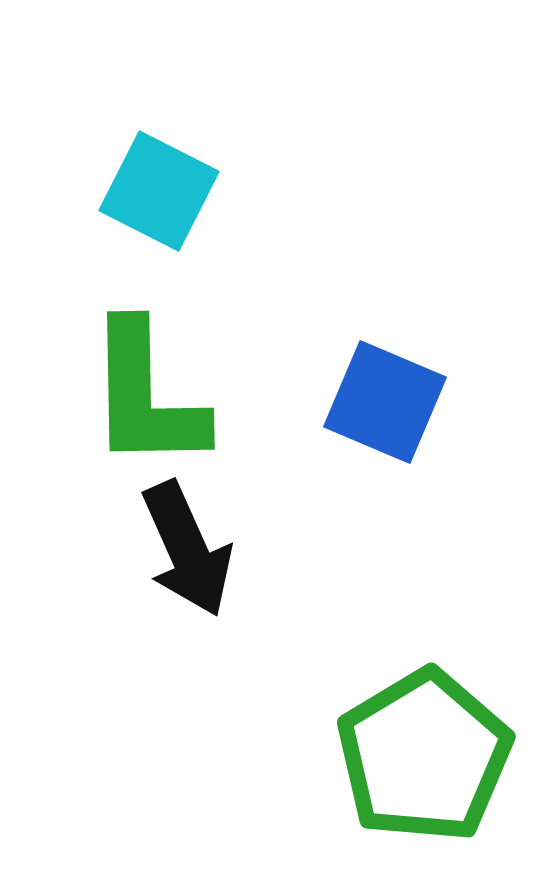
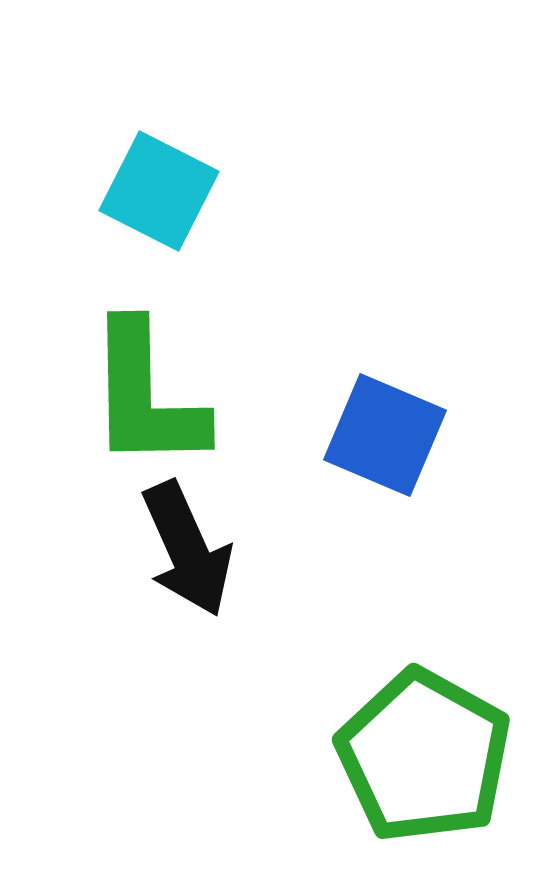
blue square: moved 33 px down
green pentagon: rotated 12 degrees counterclockwise
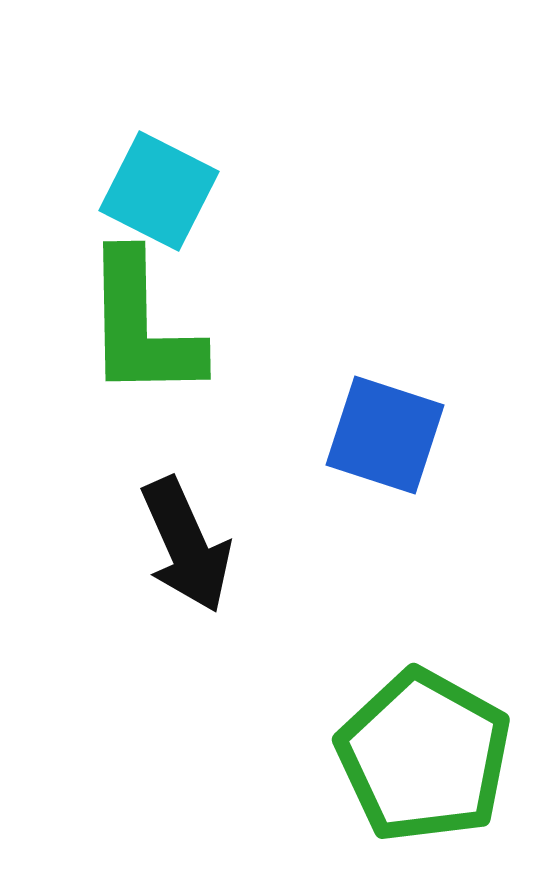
green L-shape: moved 4 px left, 70 px up
blue square: rotated 5 degrees counterclockwise
black arrow: moved 1 px left, 4 px up
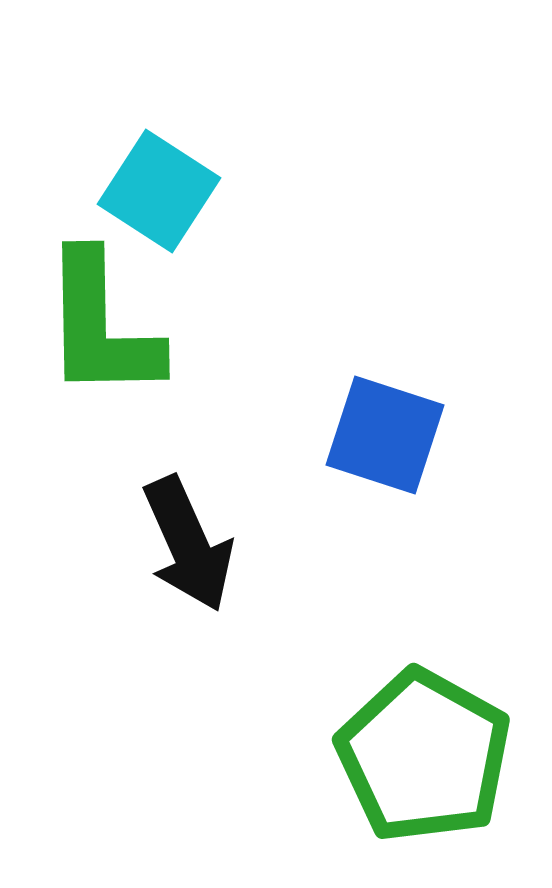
cyan square: rotated 6 degrees clockwise
green L-shape: moved 41 px left
black arrow: moved 2 px right, 1 px up
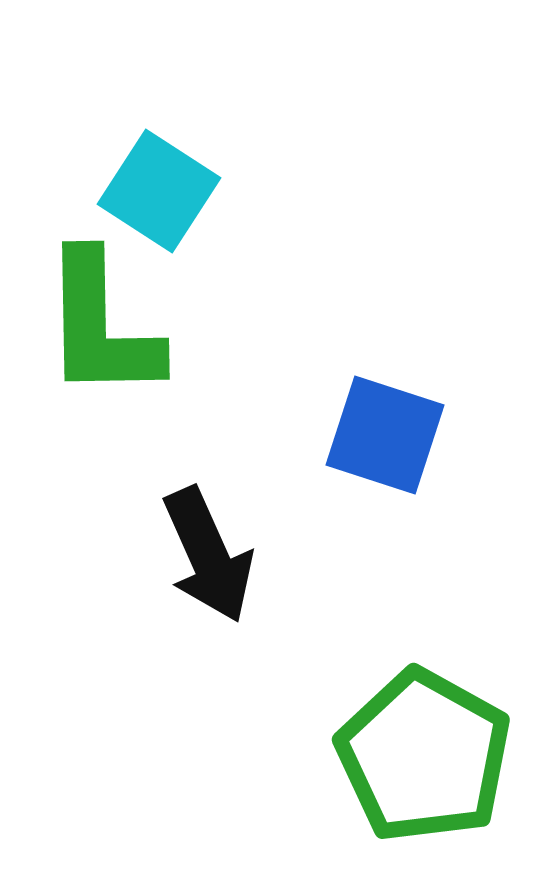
black arrow: moved 20 px right, 11 px down
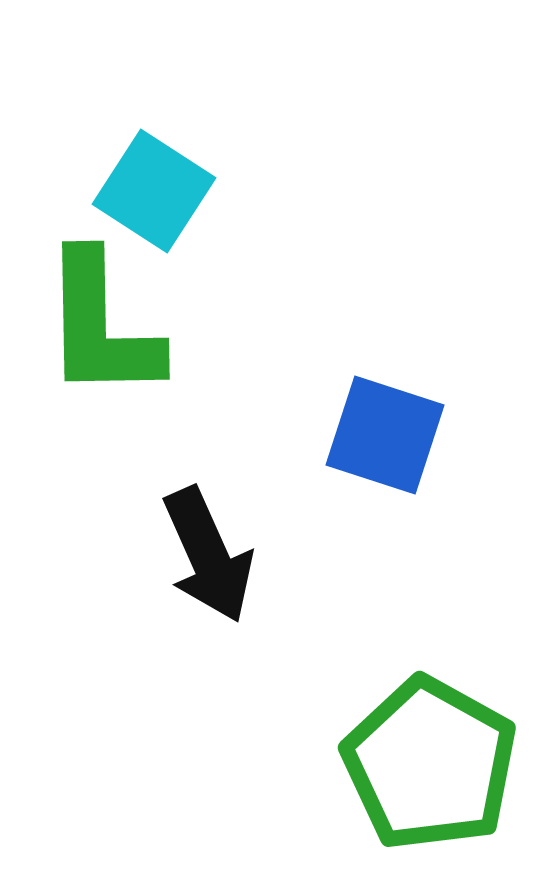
cyan square: moved 5 px left
green pentagon: moved 6 px right, 8 px down
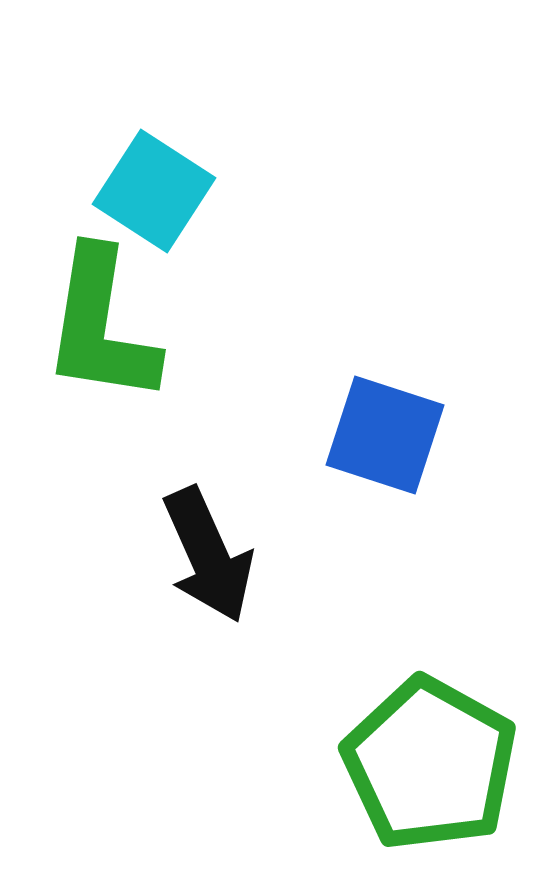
green L-shape: rotated 10 degrees clockwise
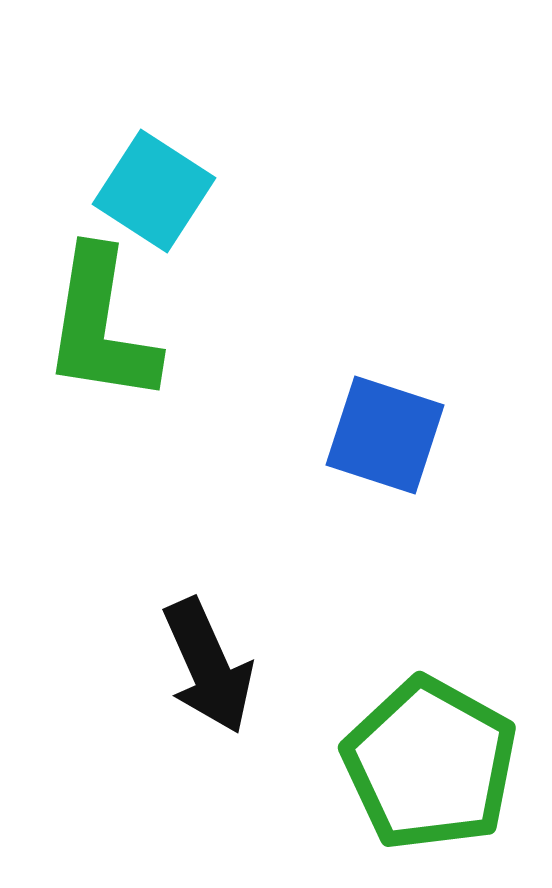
black arrow: moved 111 px down
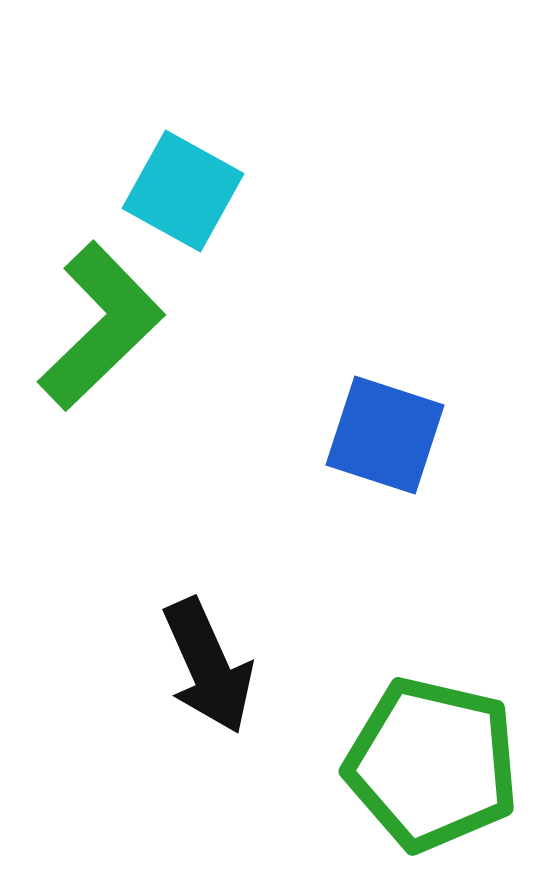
cyan square: moved 29 px right; rotated 4 degrees counterclockwise
green L-shape: rotated 143 degrees counterclockwise
green pentagon: moved 2 px right; rotated 16 degrees counterclockwise
